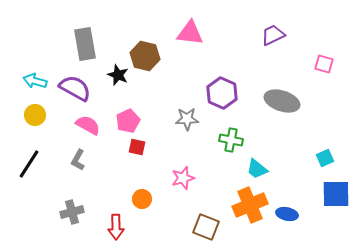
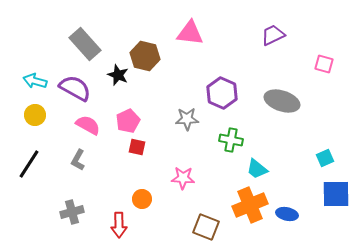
gray rectangle: rotated 32 degrees counterclockwise
pink star: rotated 20 degrees clockwise
red arrow: moved 3 px right, 2 px up
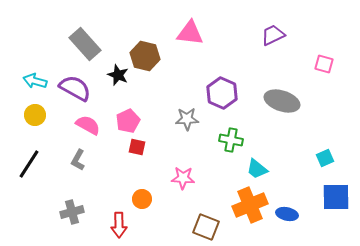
blue square: moved 3 px down
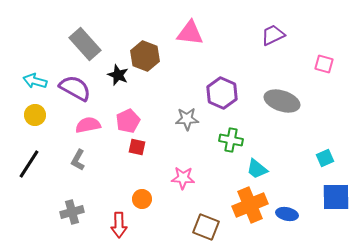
brown hexagon: rotated 8 degrees clockwise
pink semicircle: rotated 40 degrees counterclockwise
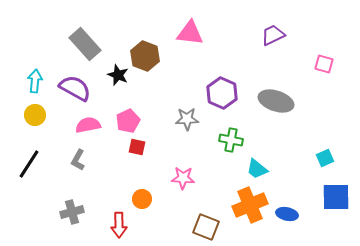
cyan arrow: rotated 80 degrees clockwise
gray ellipse: moved 6 px left
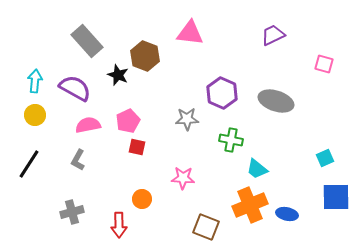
gray rectangle: moved 2 px right, 3 px up
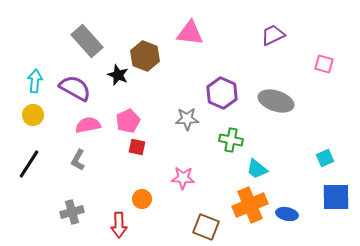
yellow circle: moved 2 px left
